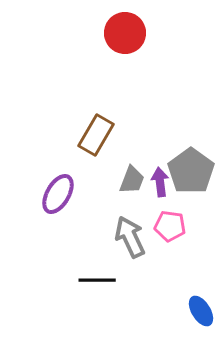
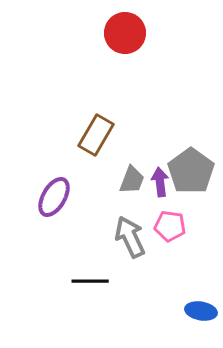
purple ellipse: moved 4 px left, 3 px down
black line: moved 7 px left, 1 px down
blue ellipse: rotated 48 degrees counterclockwise
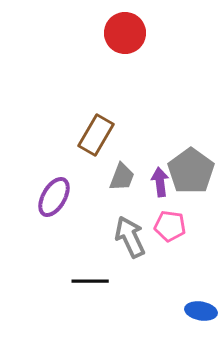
gray trapezoid: moved 10 px left, 3 px up
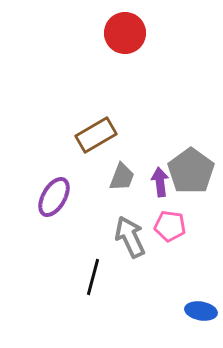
brown rectangle: rotated 30 degrees clockwise
black line: moved 3 px right, 4 px up; rotated 75 degrees counterclockwise
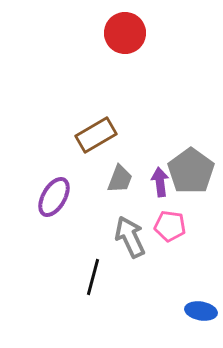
gray trapezoid: moved 2 px left, 2 px down
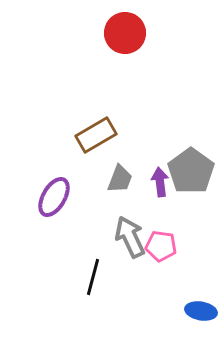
pink pentagon: moved 9 px left, 20 px down
